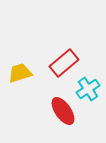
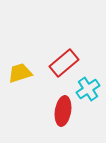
red ellipse: rotated 44 degrees clockwise
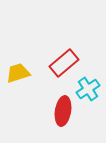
yellow trapezoid: moved 2 px left
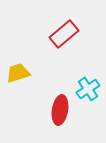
red rectangle: moved 29 px up
red ellipse: moved 3 px left, 1 px up
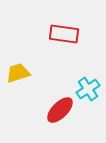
red rectangle: rotated 48 degrees clockwise
red ellipse: rotated 36 degrees clockwise
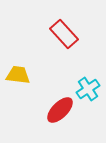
red rectangle: rotated 40 degrees clockwise
yellow trapezoid: moved 2 px down; rotated 25 degrees clockwise
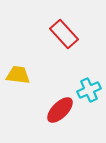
cyan cross: moved 1 px right, 1 px down; rotated 10 degrees clockwise
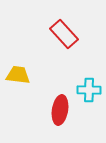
cyan cross: rotated 25 degrees clockwise
red ellipse: rotated 36 degrees counterclockwise
